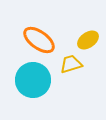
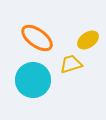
orange ellipse: moved 2 px left, 2 px up
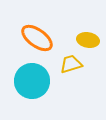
yellow ellipse: rotated 45 degrees clockwise
cyan circle: moved 1 px left, 1 px down
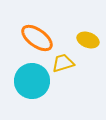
yellow ellipse: rotated 10 degrees clockwise
yellow trapezoid: moved 8 px left, 1 px up
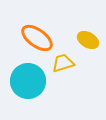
yellow ellipse: rotated 10 degrees clockwise
cyan circle: moved 4 px left
